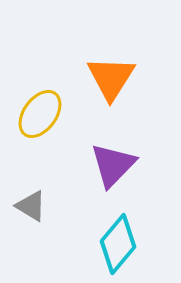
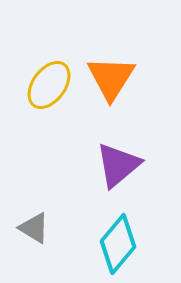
yellow ellipse: moved 9 px right, 29 px up
purple triangle: moved 5 px right; rotated 6 degrees clockwise
gray triangle: moved 3 px right, 22 px down
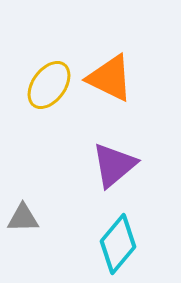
orange triangle: moved 1 px left; rotated 36 degrees counterclockwise
purple triangle: moved 4 px left
gray triangle: moved 11 px left, 10 px up; rotated 32 degrees counterclockwise
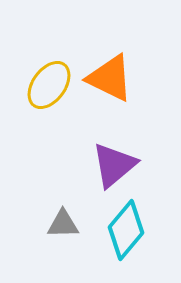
gray triangle: moved 40 px right, 6 px down
cyan diamond: moved 8 px right, 14 px up
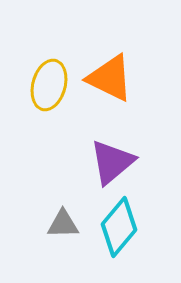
yellow ellipse: rotated 21 degrees counterclockwise
purple triangle: moved 2 px left, 3 px up
cyan diamond: moved 7 px left, 3 px up
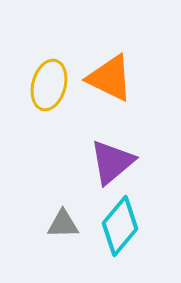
cyan diamond: moved 1 px right, 1 px up
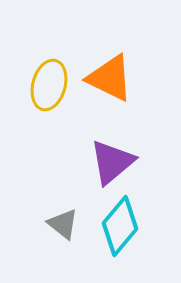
gray triangle: rotated 40 degrees clockwise
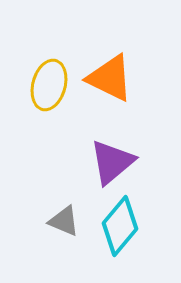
gray triangle: moved 1 px right, 3 px up; rotated 16 degrees counterclockwise
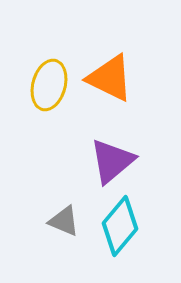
purple triangle: moved 1 px up
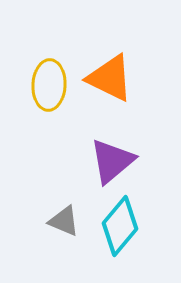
yellow ellipse: rotated 12 degrees counterclockwise
